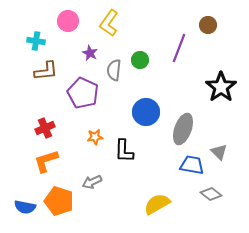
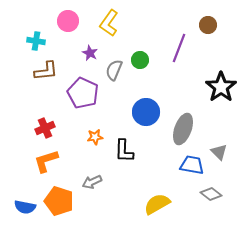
gray semicircle: rotated 15 degrees clockwise
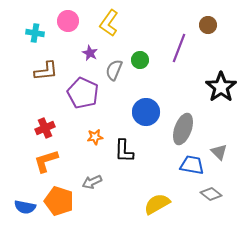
cyan cross: moved 1 px left, 8 px up
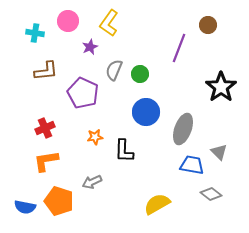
purple star: moved 6 px up; rotated 21 degrees clockwise
green circle: moved 14 px down
orange L-shape: rotated 8 degrees clockwise
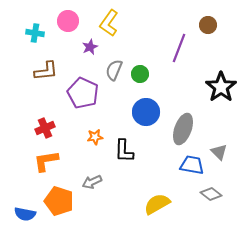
blue semicircle: moved 7 px down
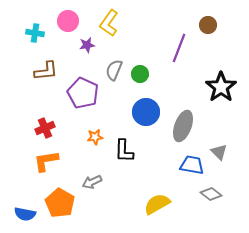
purple star: moved 3 px left, 2 px up; rotated 14 degrees clockwise
gray ellipse: moved 3 px up
orange pentagon: moved 1 px right, 2 px down; rotated 12 degrees clockwise
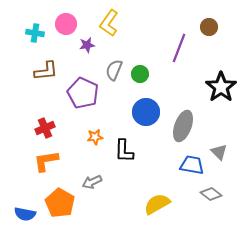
pink circle: moved 2 px left, 3 px down
brown circle: moved 1 px right, 2 px down
